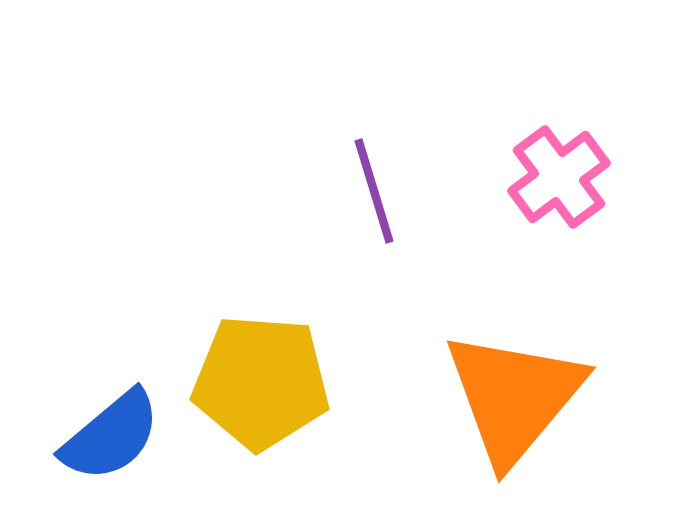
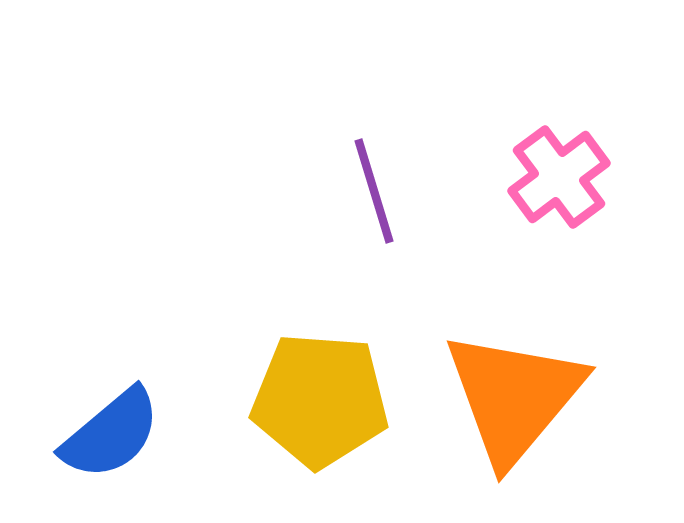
yellow pentagon: moved 59 px right, 18 px down
blue semicircle: moved 2 px up
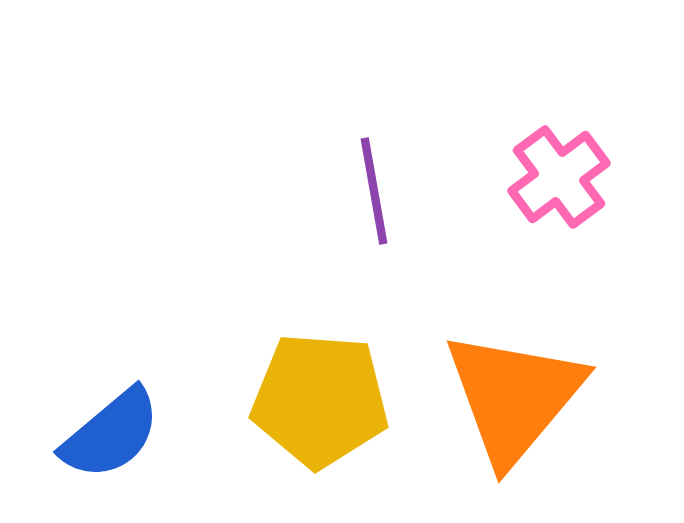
purple line: rotated 7 degrees clockwise
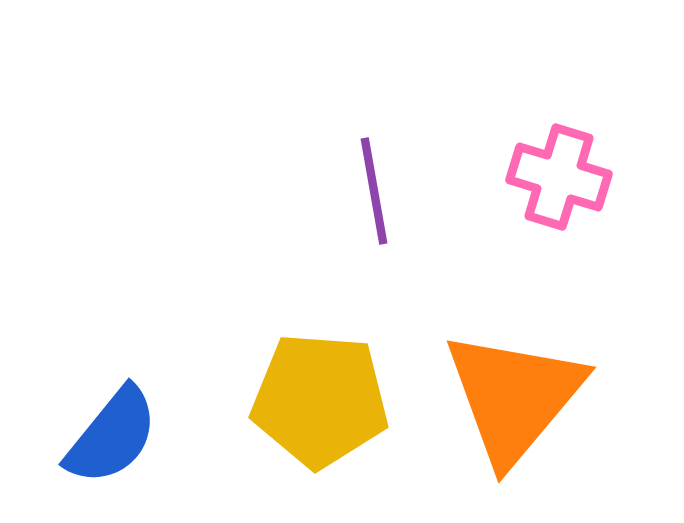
pink cross: rotated 36 degrees counterclockwise
blue semicircle: moved 1 px right, 2 px down; rotated 11 degrees counterclockwise
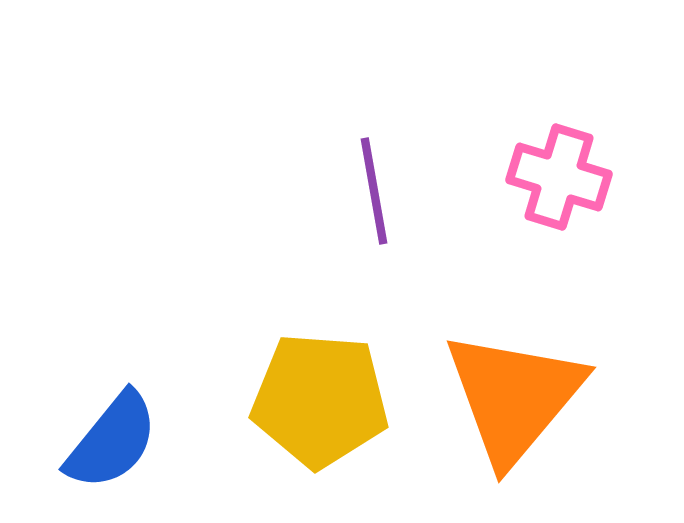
blue semicircle: moved 5 px down
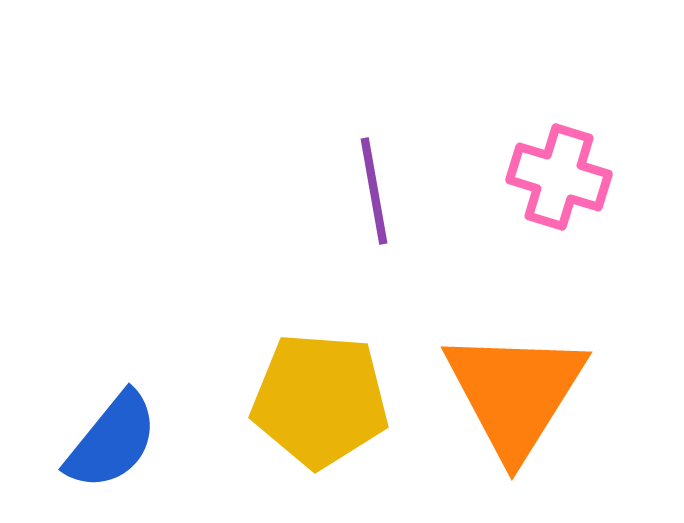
orange triangle: moved 1 px right, 4 px up; rotated 8 degrees counterclockwise
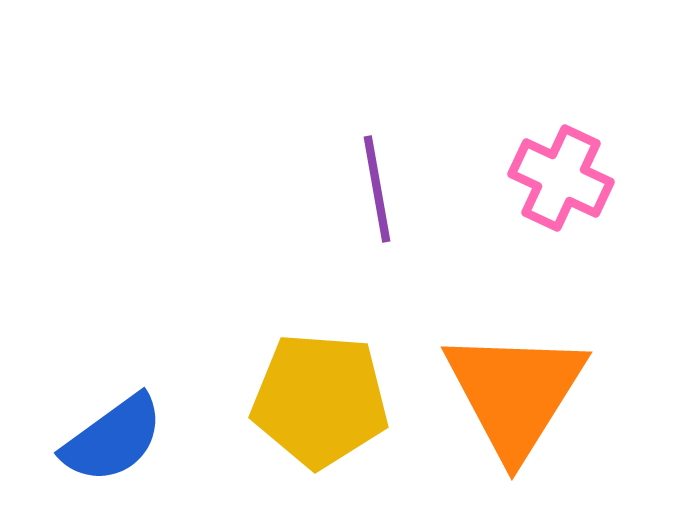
pink cross: moved 2 px right, 1 px down; rotated 8 degrees clockwise
purple line: moved 3 px right, 2 px up
blue semicircle: moved 1 px right, 2 px up; rotated 15 degrees clockwise
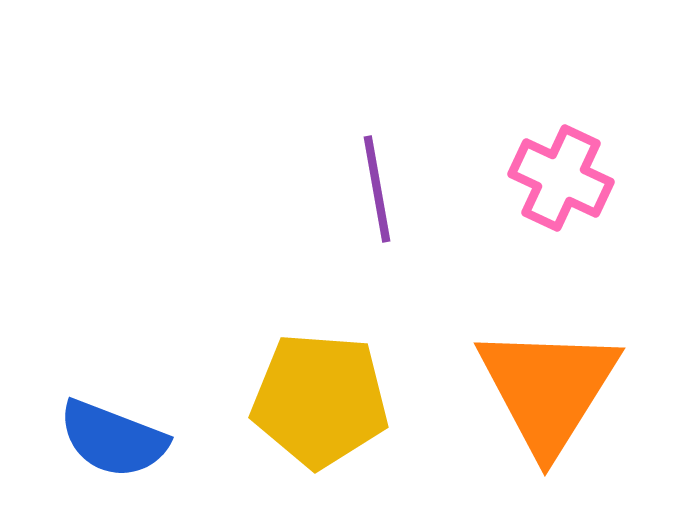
orange triangle: moved 33 px right, 4 px up
blue semicircle: rotated 57 degrees clockwise
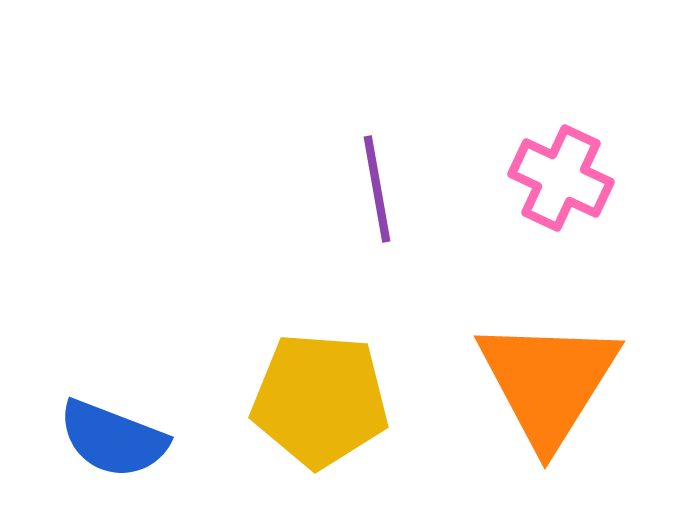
orange triangle: moved 7 px up
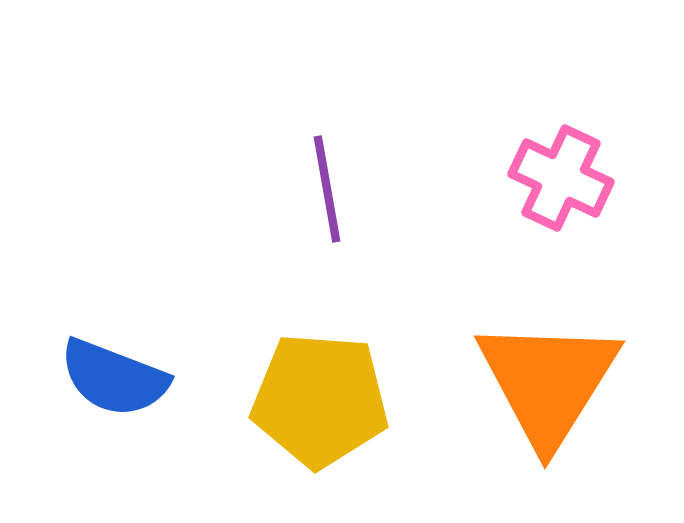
purple line: moved 50 px left
blue semicircle: moved 1 px right, 61 px up
